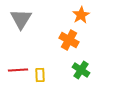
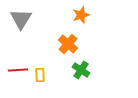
orange star: rotated 12 degrees clockwise
orange cross: moved 1 px left, 4 px down; rotated 12 degrees clockwise
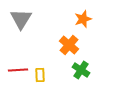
orange star: moved 2 px right, 4 px down
orange cross: moved 1 px right, 1 px down
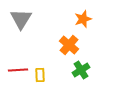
green cross: rotated 24 degrees clockwise
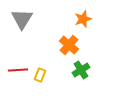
gray triangle: moved 1 px right
yellow rectangle: rotated 24 degrees clockwise
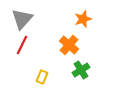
gray triangle: rotated 10 degrees clockwise
red line: moved 4 px right, 25 px up; rotated 60 degrees counterclockwise
yellow rectangle: moved 2 px right, 2 px down
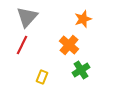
gray triangle: moved 5 px right, 2 px up
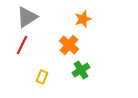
gray triangle: rotated 15 degrees clockwise
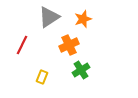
gray triangle: moved 22 px right
orange cross: rotated 24 degrees clockwise
